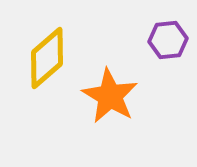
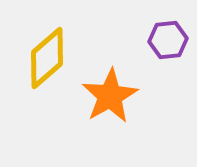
orange star: rotated 12 degrees clockwise
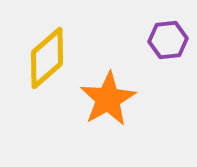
orange star: moved 2 px left, 3 px down
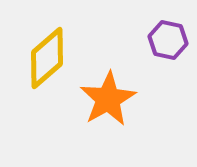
purple hexagon: rotated 18 degrees clockwise
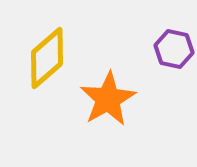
purple hexagon: moved 6 px right, 9 px down
